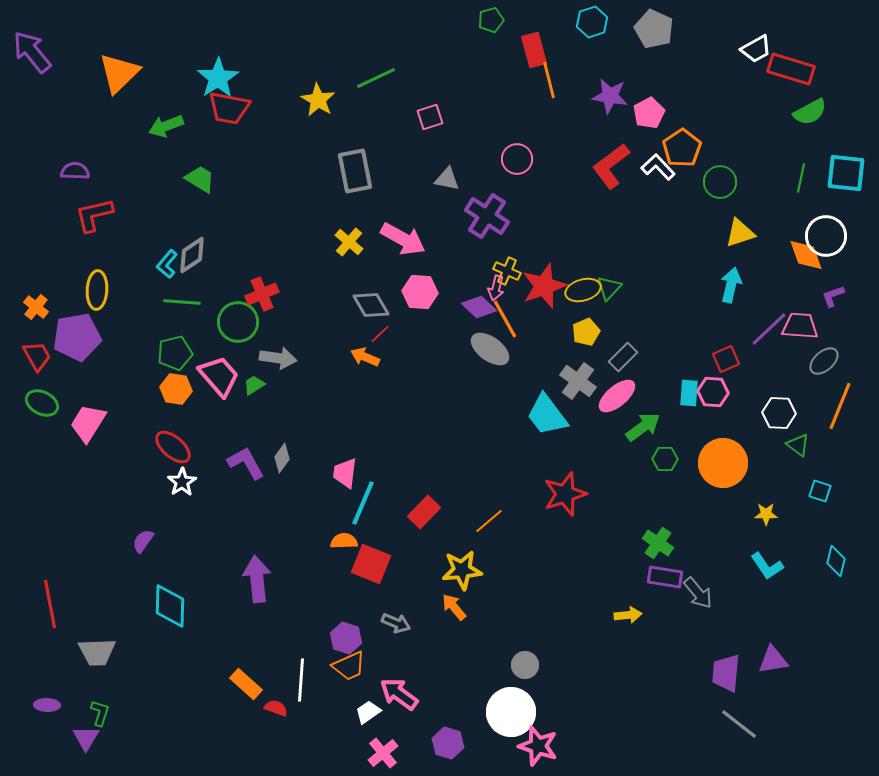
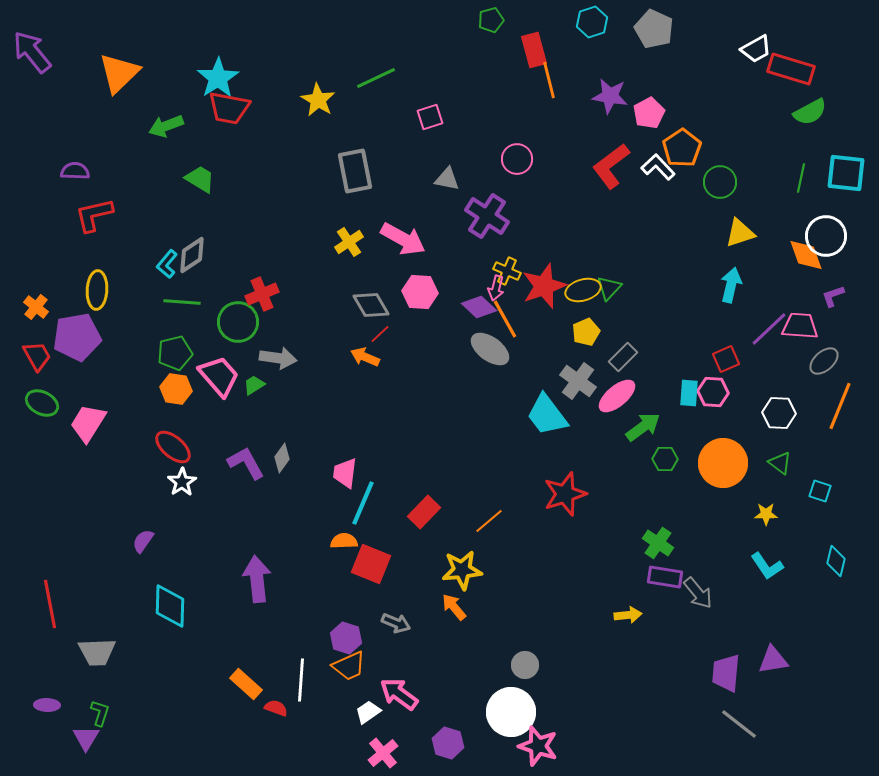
yellow cross at (349, 242): rotated 16 degrees clockwise
green triangle at (798, 445): moved 18 px left, 18 px down
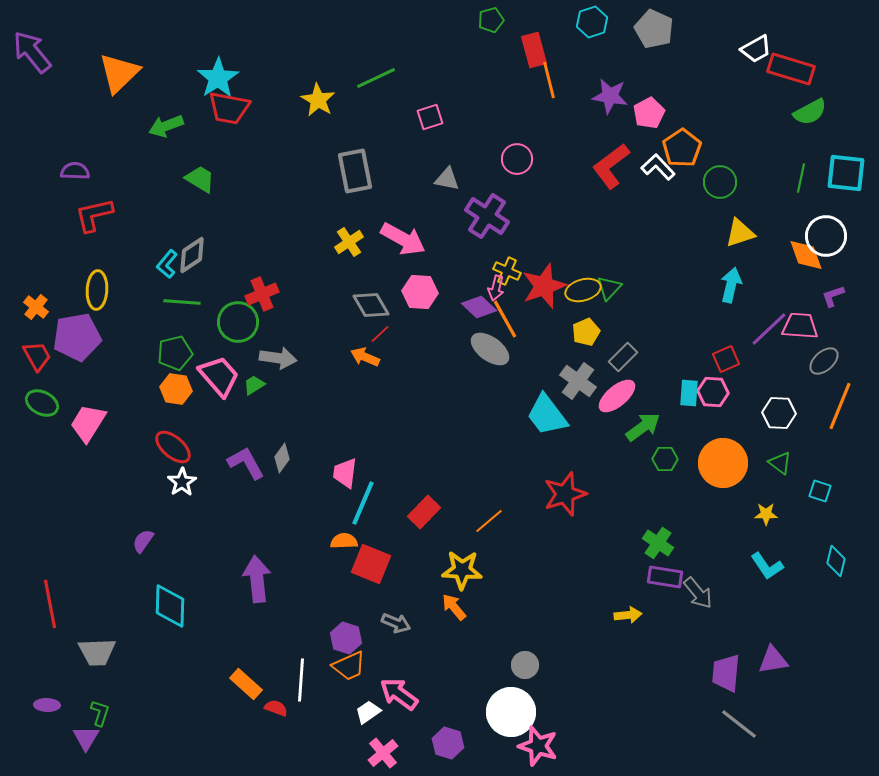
yellow star at (462, 570): rotated 9 degrees clockwise
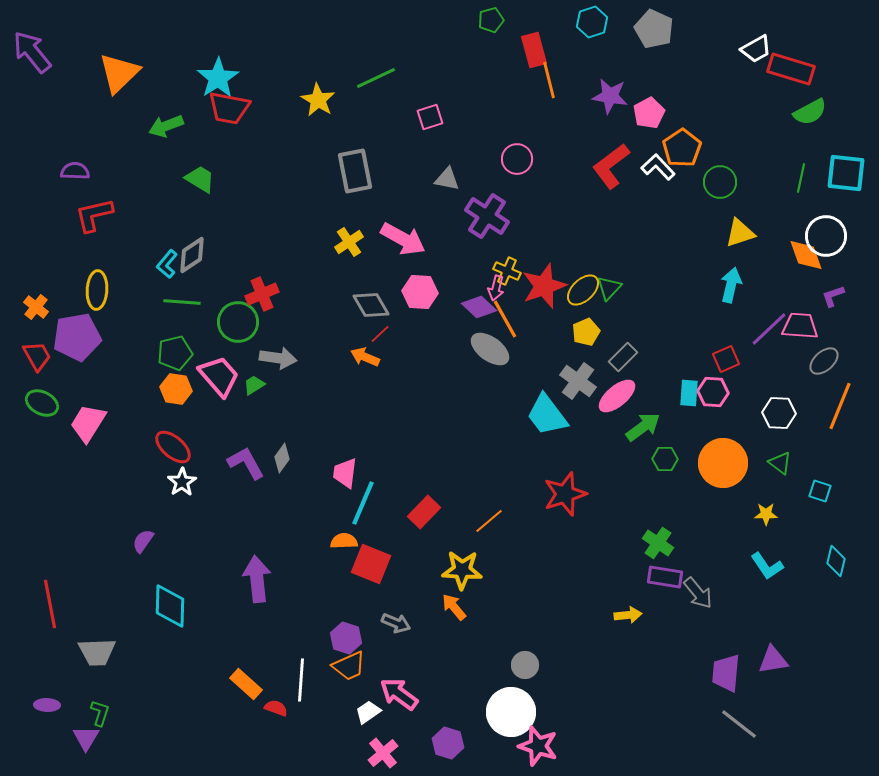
yellow ellipse at (583, 290): rotated 28 degrees counterclockwise
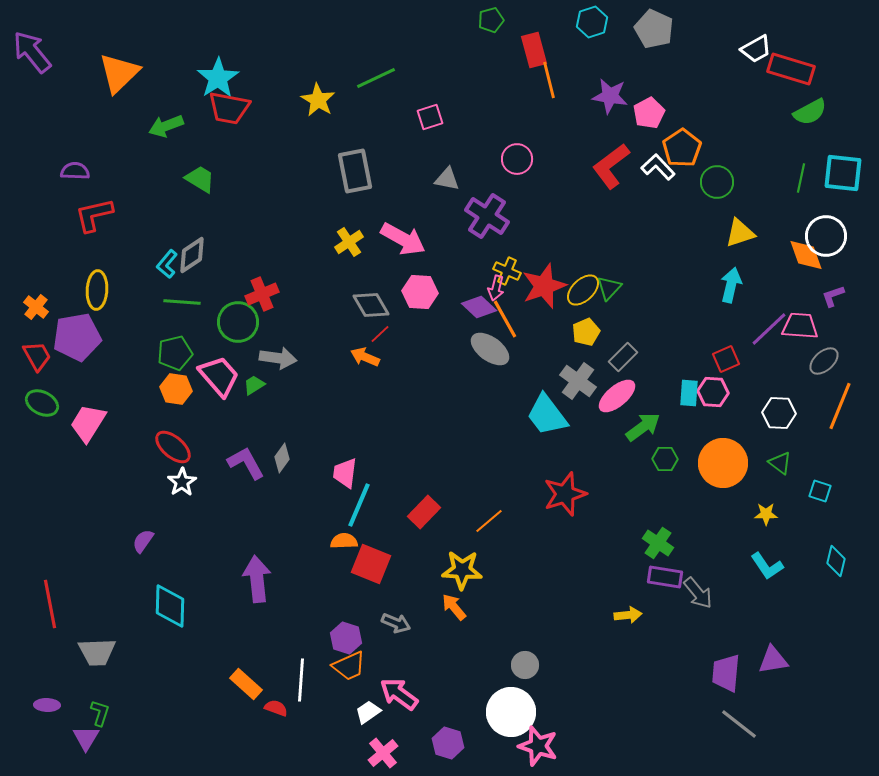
cyan square at (846, 173): moved 3 px left
green circle at (720, 182): moved 3 px left
cyan line at (363, 503): moved 4 px left, 2 px down
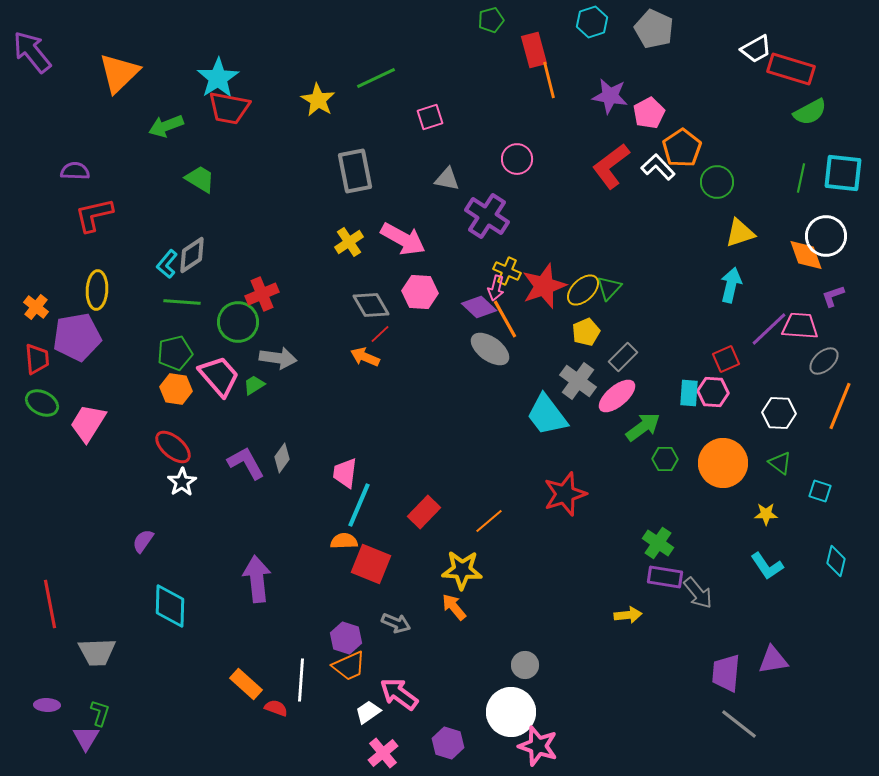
red trapezoid at (37, 356): moved 3 px down; rotated 24 degrees clockwise
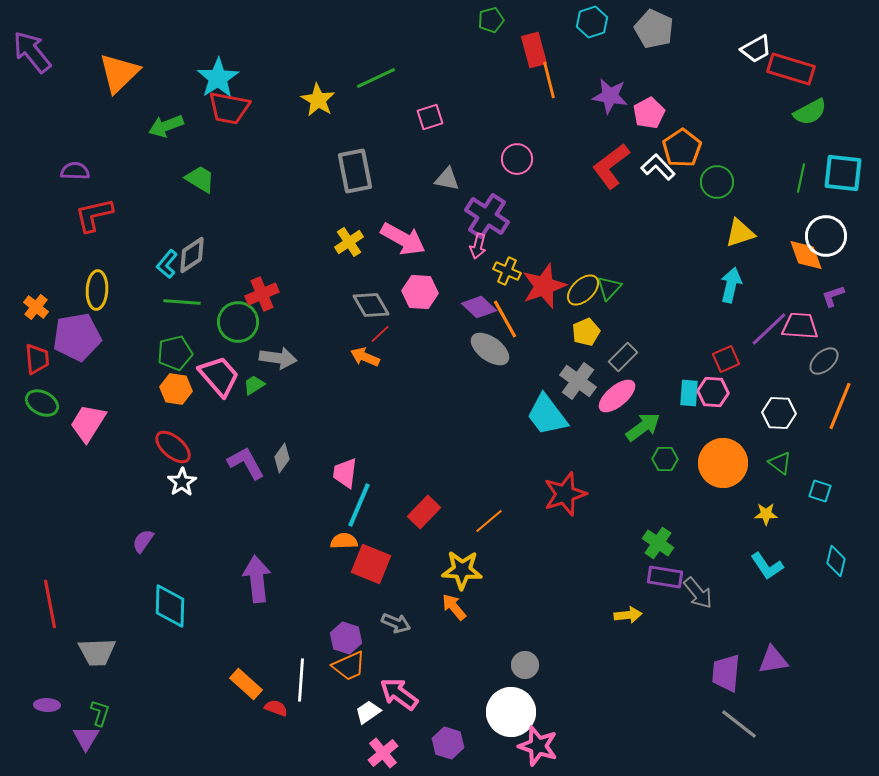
pink arrow at (496, 288): moved 18 px left, 42 px up
